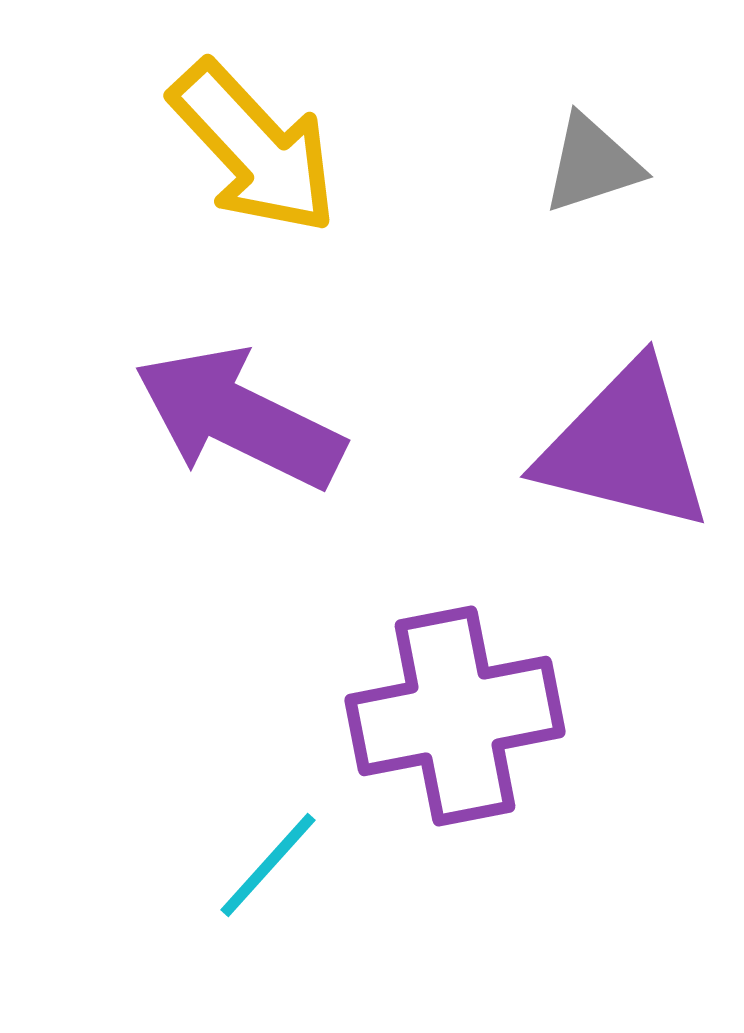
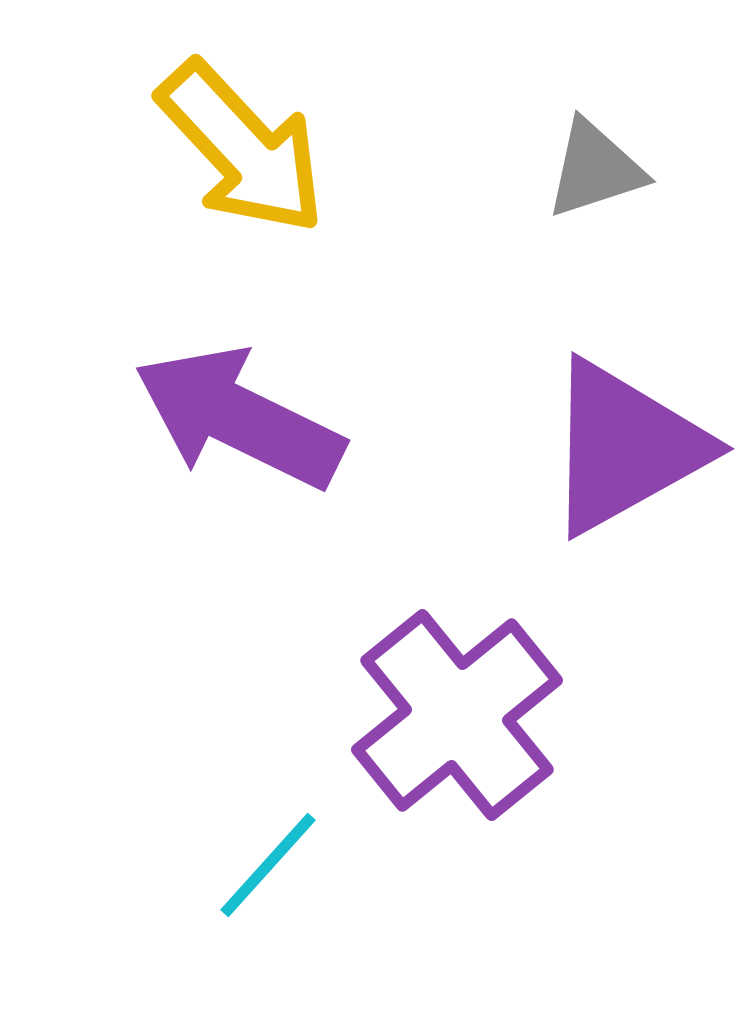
yellow arrow: moved 12 px left
gray triangle: moved 3 px right, 5 px down
purple triangle: rotated 43 degrees counterclockwise
purple cross: moved 2 px right, 1 px up; rotated 28 degrees counterclockwise
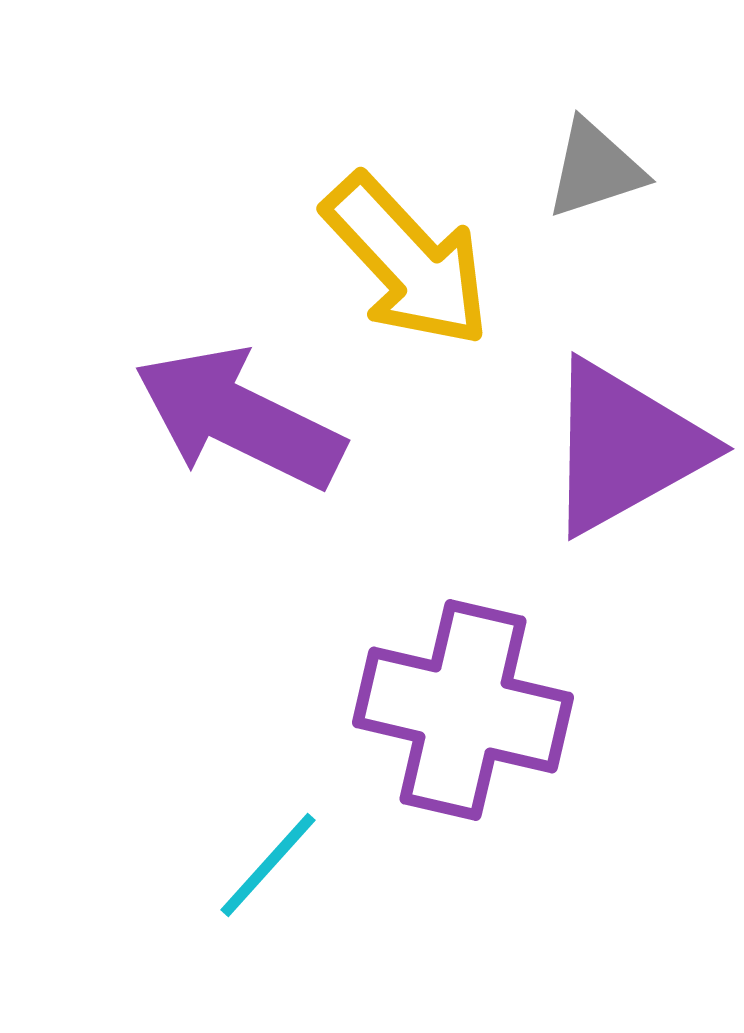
yellow arrow: moved 165 px right, 113 px down
purple cross: moved 6 px right, 5 px up; rotated 38 degrees counterclockwise
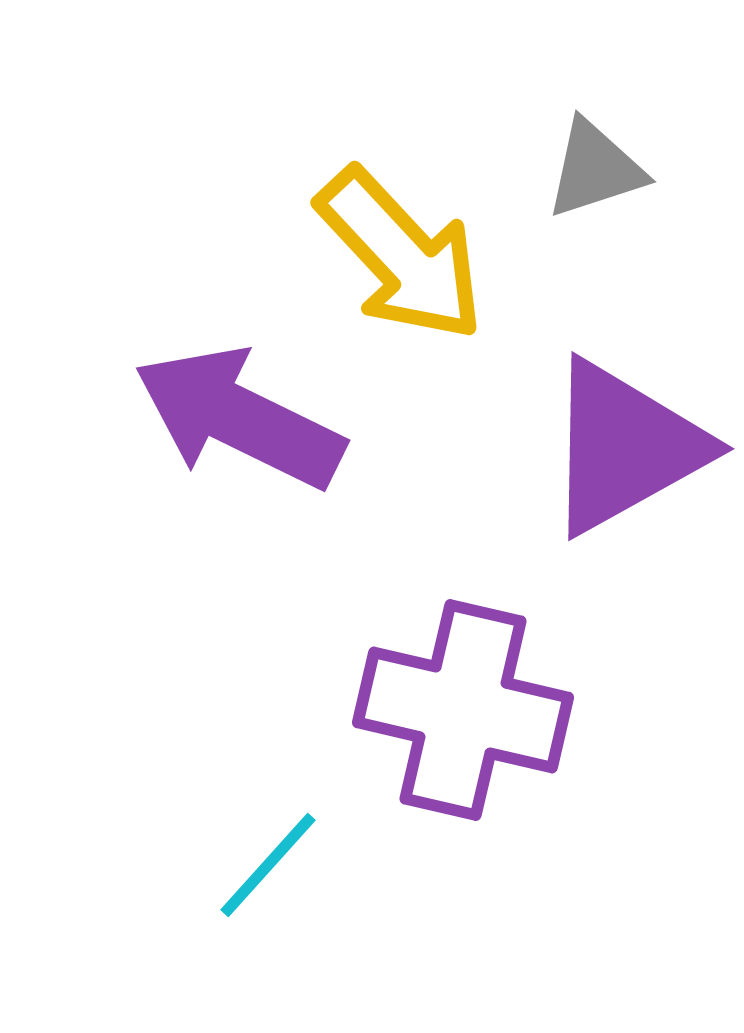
yellow arrow: moved 6 px left, 6 px up
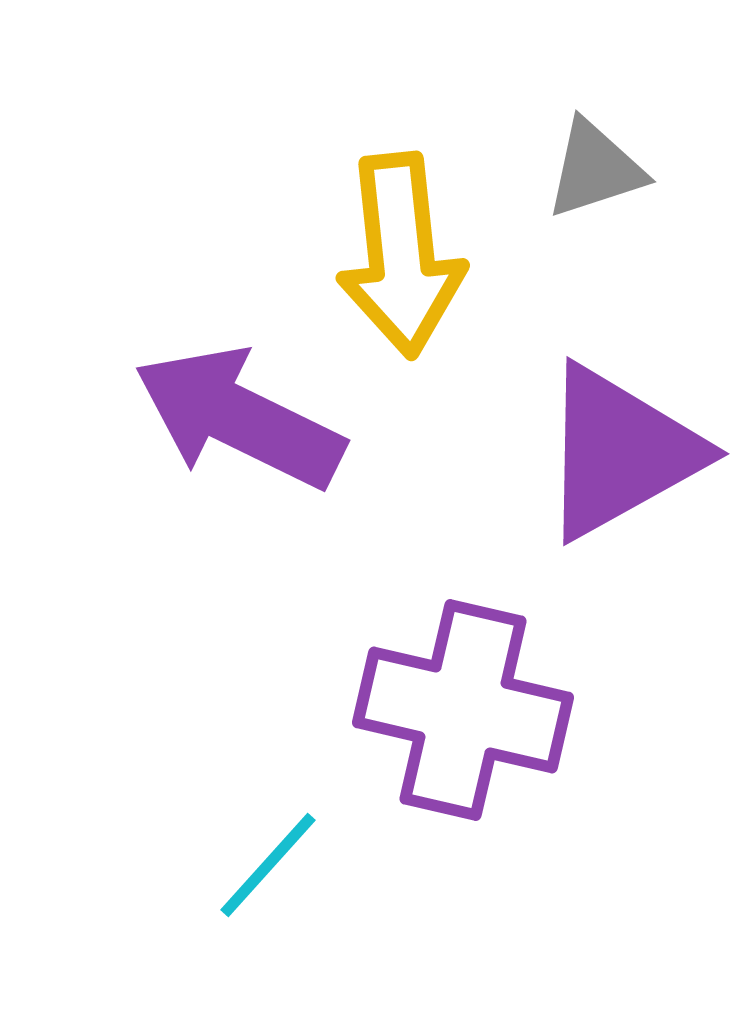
yellow arrow: rotated 37 degrees clockwise
purple triangle: moved 5 px left, 5 px down
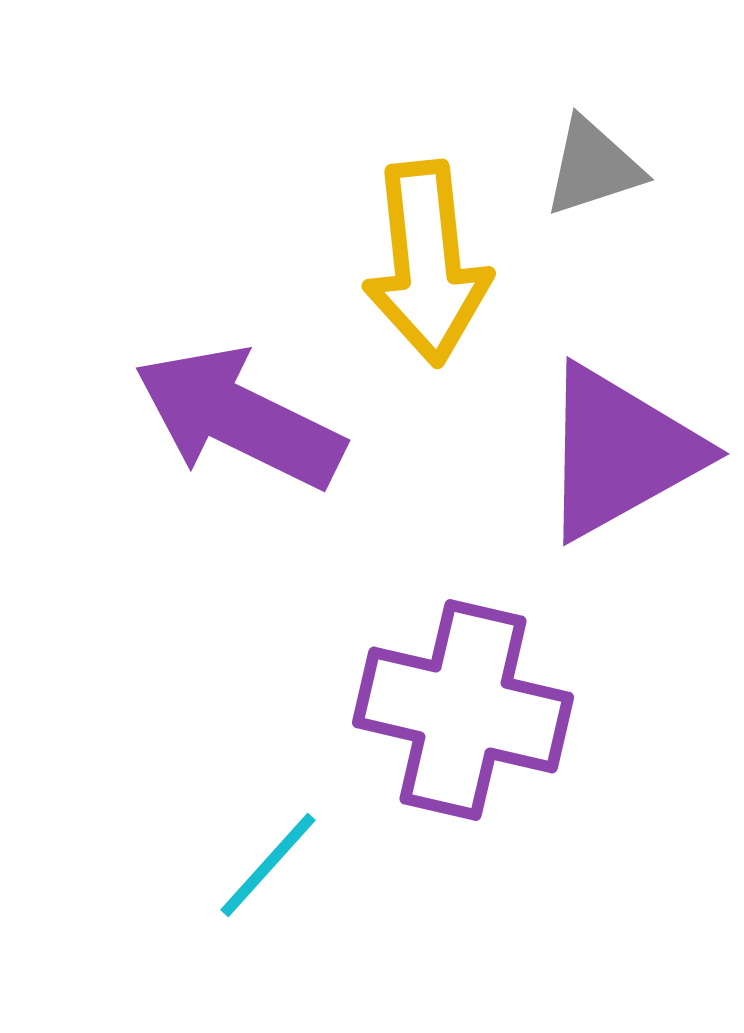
gray triangle: moved 2 px left, 2 px up
yellow arrow: moved 26 px right, 8 px down
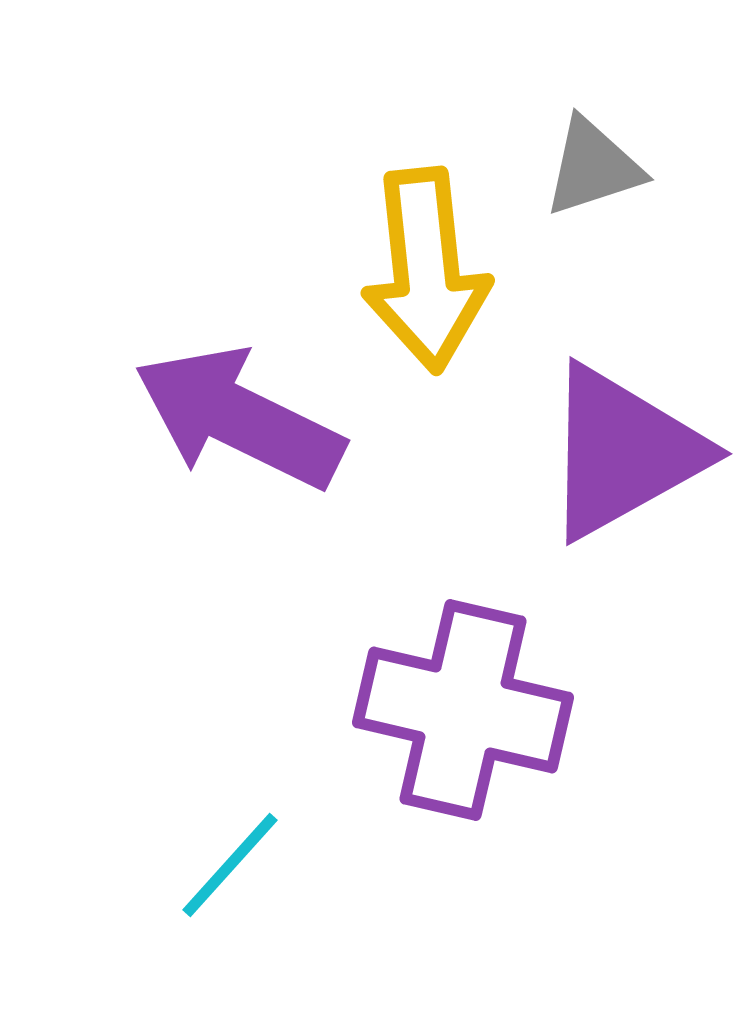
yellow arrow: moved 1 px left, 7 px down
purple triangle: moved 3 px right
cyan line: moved 38 px left
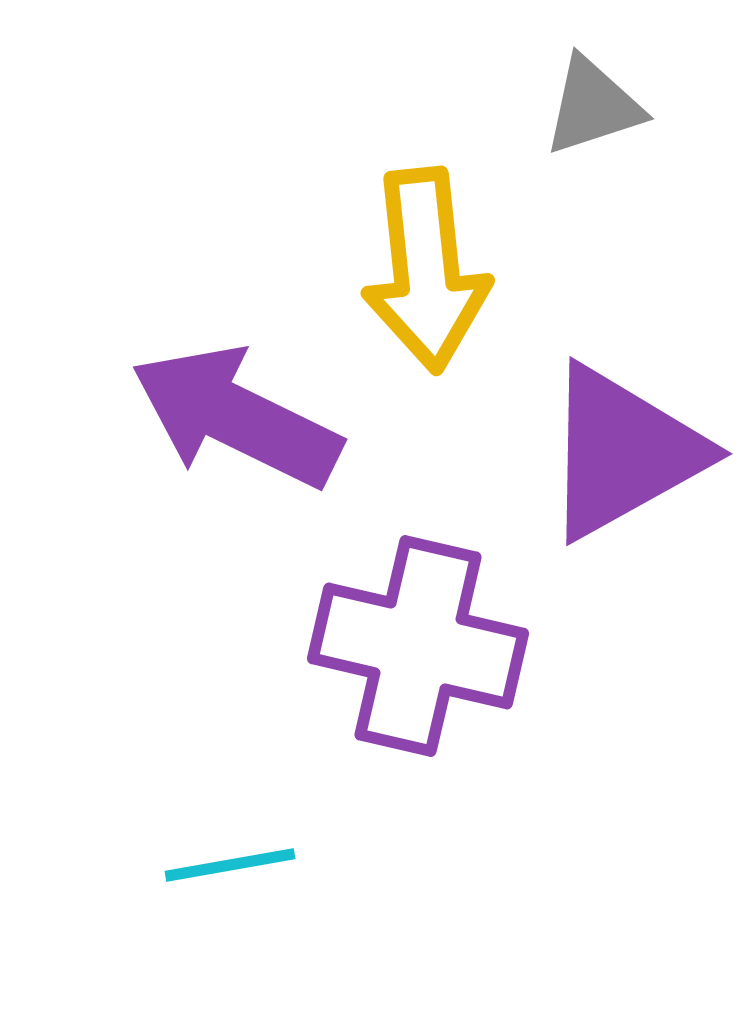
gray triangle: moved 61 px up
purple arrow: moved 3 px left, 1 px up
purple cross: moved 45 px left, 64 px up
cyan line: rotated 38 degrees clockwise
